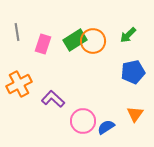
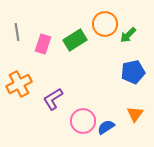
orange circle: moved 12 px right, 17 px up
purple L-shape: rotated 75 degrees counterclockwise
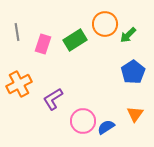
blue pentagon: rotated 20 degrees counterclockwise
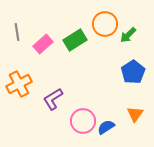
pink rectangle: rotated 30 degrees clockwise
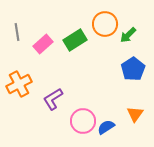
blue pentagon: moved 3 px up
